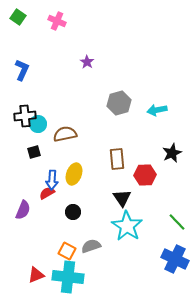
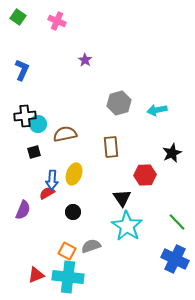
purple star: moved 2 px left, 2 px up
brown rectangle: moved 6 px left, 12 px up
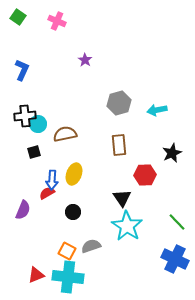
brown rectangle: moved 8 px right, 2 px up
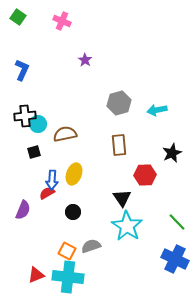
pink cross: moved 5 px right
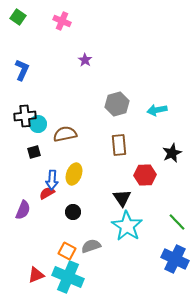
gray hexagon: moved 2 px left, 1 px down
cyan cross: rotated 16 degrees clockwise
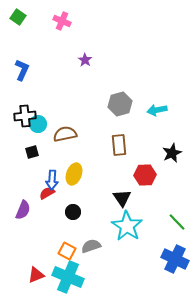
gray hexagon: moved 3 px right
black square: moved 2 px left
